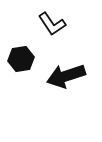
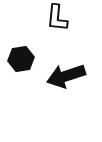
black L-shape: moved 5 px right, 6 px up; rotated 40 degrees clockwise
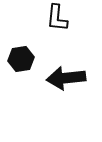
black arrow: moved 2 px down; rotated 12 degrees clockwise
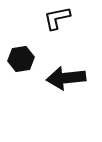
black L-shape: rotated 72 degrees clockwise
